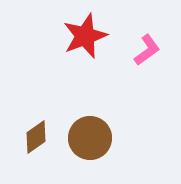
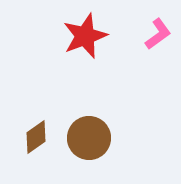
pink L-shape: moved 11 px right, 16 px up
brown circle: moved 1 px left
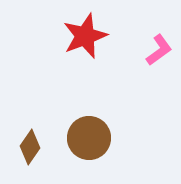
pink L-shape: moved 1 px right, 16 px down
brown diamond: moved 6 px left, 10 px down; rotated 20 degrees counterclockwise
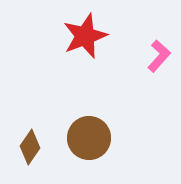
pink L-shape: moved 6 px down; rotated 12 degrees counterclockwise
